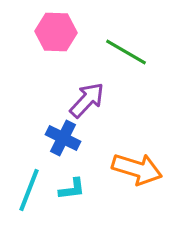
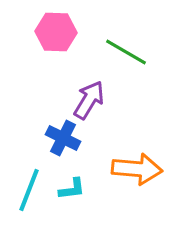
purple arrow: moved 2 px right; rotated 12 degrees counterclockwise
orange arrow: rotated 12 degrees counterclockwise
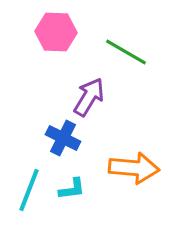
purple arrow: moved 3 px up
orange arrow: moved 3 px left, 1 px up
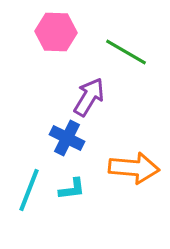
blue cross: moved 4 px right
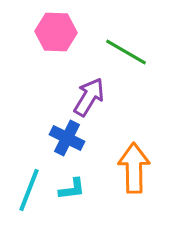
orange arrow: rotated 96 degrees counterclockwise
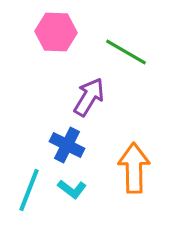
blue cross: moved 7 px down
cyan L-shape: rotated 44 degrees clockwise
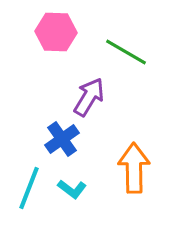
blue cross: moved 5 px left, 6 px up; rotated 28 degrees clockwise
cyan line: moved 2 px up
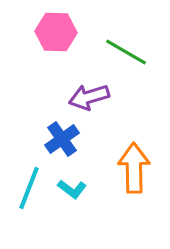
purple arrow: rotated 138 degrees counterclockwise
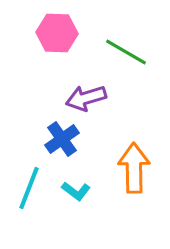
pink hexagon: moved 1 px right, 1 px down
purple arrow: moved 3 px left, 1 px down
cyan L-shape: moved 4 px right, 2 px down
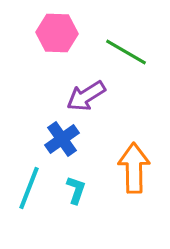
purple arrow: moved 2 px up; rotated 15 degrees counterclockwise
cyan L-shape: moved 1 px up; rotated 108 degrees counterclockwise
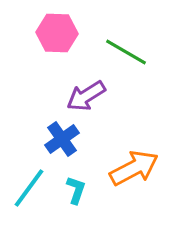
orange arrow: rotated 63 degrees clockwise
cyan line: rotated 15 degrees clockwise
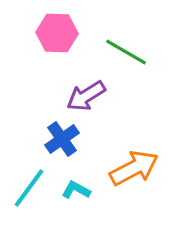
cyan L-shape: rotated 80 degrees counterclockwise
